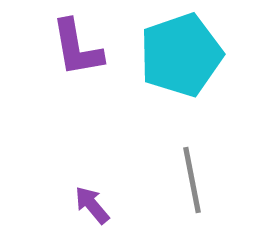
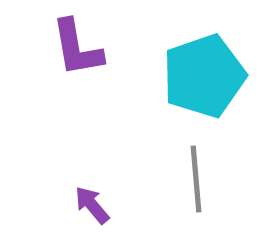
cyan pentagon: moved 23 px right, 21 px down
gray line: moved 4 px right, 1 px up; rotated 6 degrees clockwise
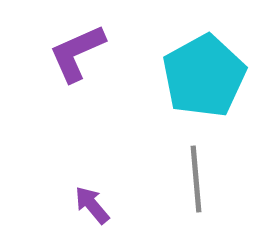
purple L-shape: moved 5 px down; rotated 76 degrees clockwise
cyan pentagon: rotated 10 degrees counterclockwise
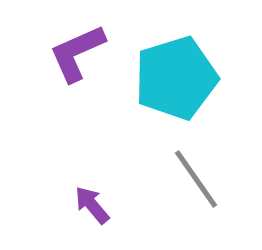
cyan pentagon: moved 28 px left, 2 px down; rotated 12 degrees clockwise
gray line: rotated 30 degrees counterclockwise
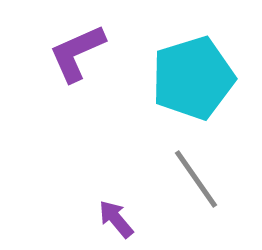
cyan pentagon: moved 17 px right
purple arrow: moved 24 px right, 14 px down
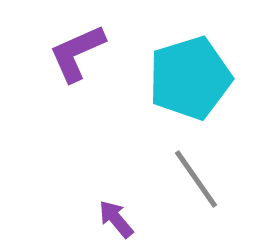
cyan pentagon: moved 3 px left
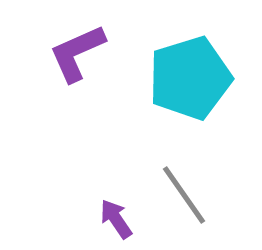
gray line: moved 12 px left, 16 px down
purple arrow: rotated 6 degrees clockwise
